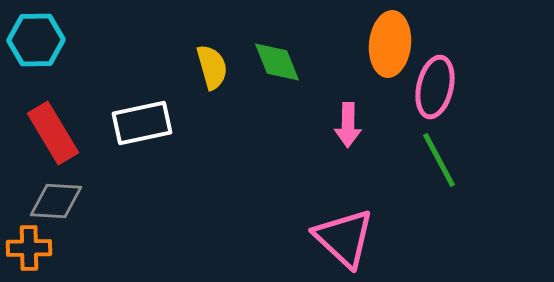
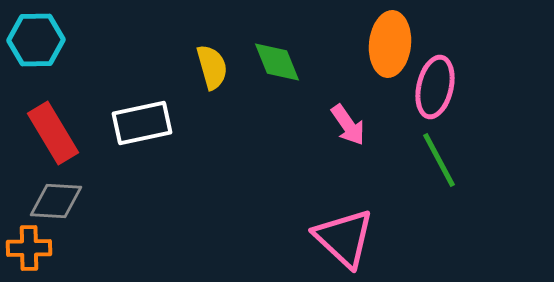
pink arrow: rotated 36 degrees counterclockwise
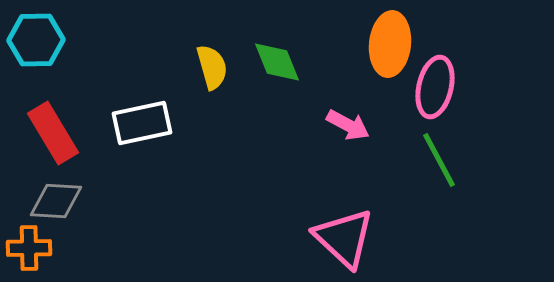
pink arrow: rotated 27 degrees counterclockwise
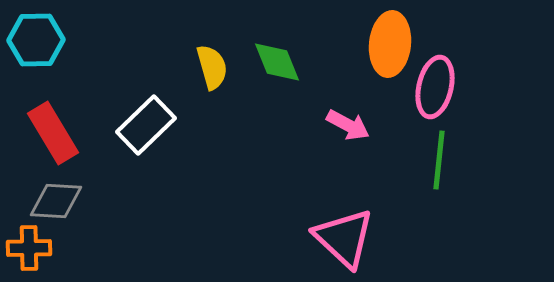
white rectangle: moved 4 px right, 2 px down; rotated 32 degrees counterclockwise
green line: rotated 34 degrees clockwise
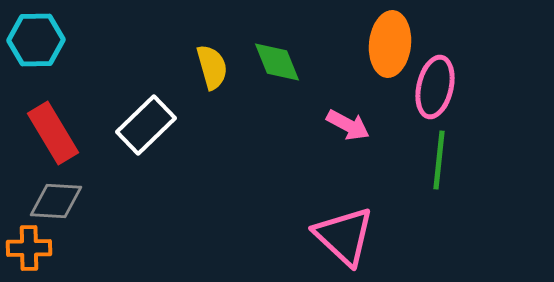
pink triangle: moved 2 px up
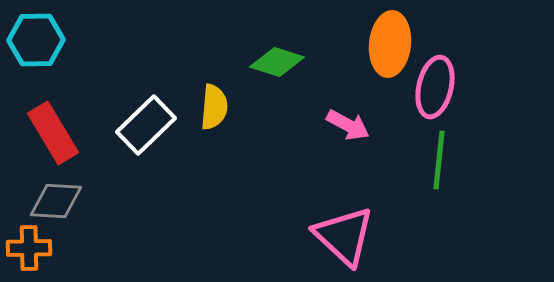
green diamond: rotated 50 degrees counterclockwise
yellow semicircle: moved 2 px right, 40 px down; rotated 21 degrees clockwise
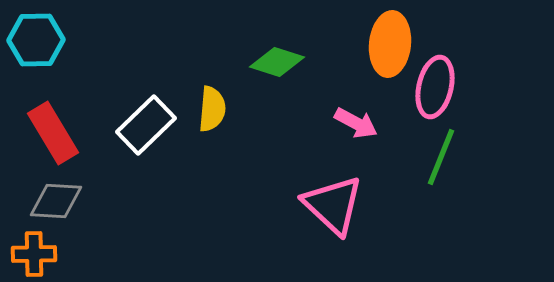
yellow semicircle: moved 2 px left, 2 px down
pink arrow: moved 8 px right, 2 px up
green line: moved 2 px right, 3 px up; rotated 16 degrees clockwise
pink triangle: moved 11 px left, 31 px up
orange cross: moved 5 px right, 6 px down
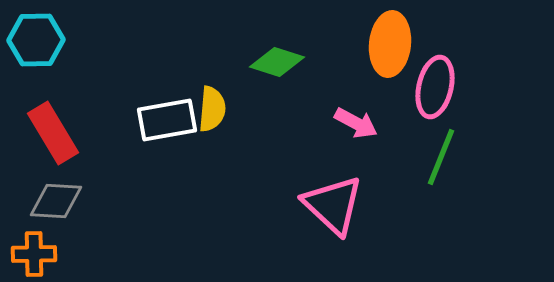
white rectangle: moved 21 px right, 5 px up; rotated 34 degrees clockwise
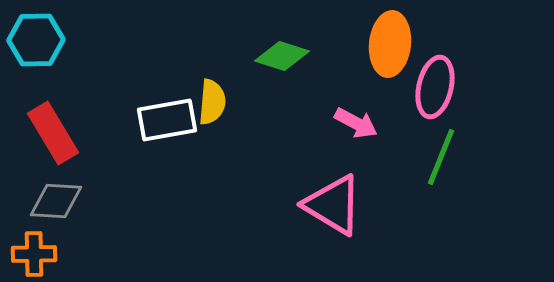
green diamond: moved 5 px right, 6 px up
yellow semicircle: moved 7 px up
pink triangle: rotated 12 degrees counterclockwise
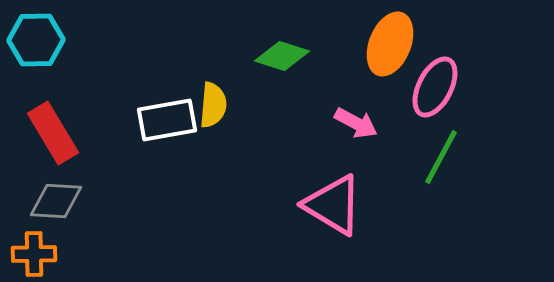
orange ellipse: rotated 16 degrees clockwise
pink ellipse: rotated 14 degrees clockwise
yellow semicircle: moved 1 px right, 3 px down
green line: rotated 6 degrees clockwise
